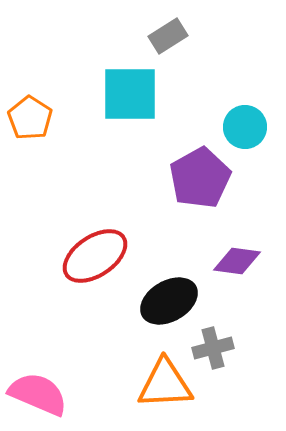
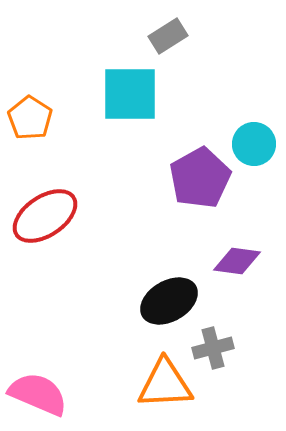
cyan circle: moved 9 px right, 17 px down
red ellipse: moved 50 px left, 40 px up
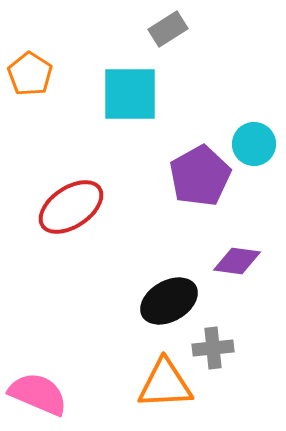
gray rectangle: moved 7 px up
orange pentagon: moved 44 px up
purple pentagon: moved 2 px up
red ellipse: moved 26 px right, 9 px up
gray cross: rotated 9 degrees clockwise
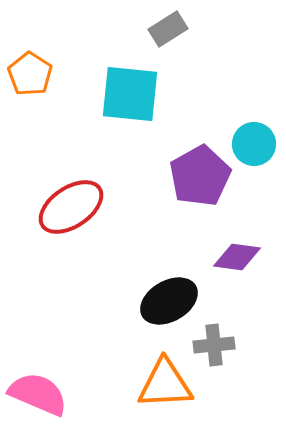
cyan square: rotated 6 degrees clockwise
purple diamond: moved 4 px up
gray cross: moved 1 px right, 3 px up
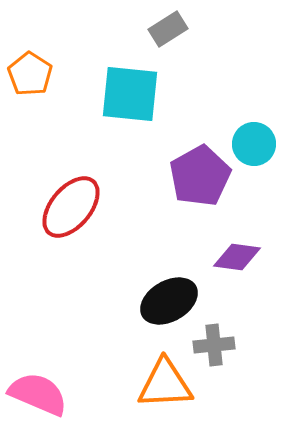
red ellipse: rotated 16 degrees counterclockwise
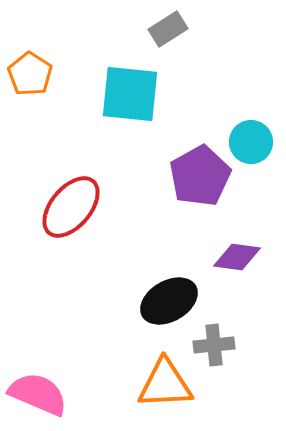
cyan circle: moved 3 px left, 2 px up
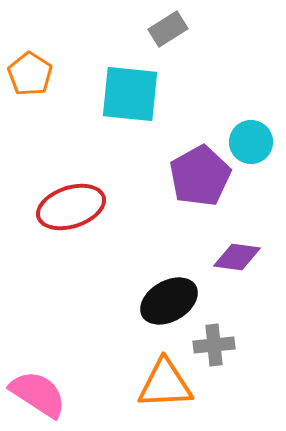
red ellipse: rotated 32 degrees clockwise
pink semicircle: rotated 10 degrees clockwise
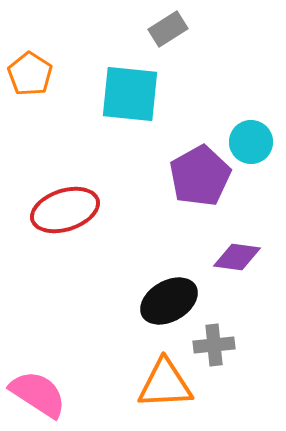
red ellipse: moved 6 px left, 3 px down
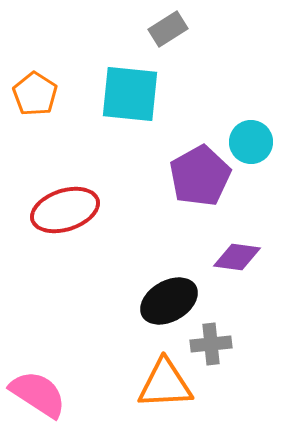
orange pentagon: moved 5 px right, 20 px down
gray cross: moved 3 px left, 1 px up
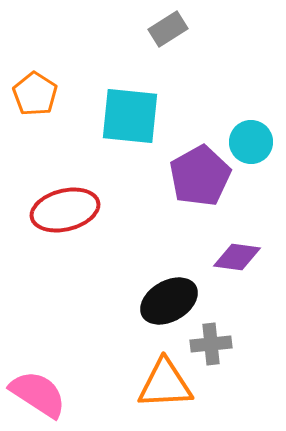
cyan square: moved 22 px down
red ellipse: rotated 4 degrees clockwise
